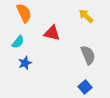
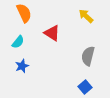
red triangle: rotated 18 degrees clockwise
gray semicircle: moved 1 px down; rotated 144 degrees counterclockwise
blue star: moved 3 px left, 3 px down
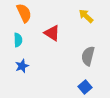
cyan semicircle: moved 2 px up; rotated 40 degrees counterclockwise
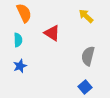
blue star: moved 2 px left
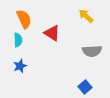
orange semicircle: moved 6 px down
gray semicircle: moved 4 px right, 5 px up; rotated 108 degrees counterclockwise
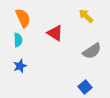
orange semicircle: moved 1 px left, 1 px up
red triangle: moved 3 px right
gray semicircle: rotated 30 degrees counterclockwise
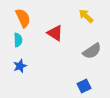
blue square: moved 1 px left, 1 px up; rotated 16 degrees clockwise
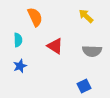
orange semicircle: moved 12 px right, 1 px up
red triangle: moved 13 px down
gray semicircle: rotated 36 degrees clockwise
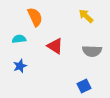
cyan semicircle: moved 1 px right, 1 px up; rotated 96 degrees counterclockwise
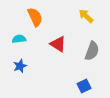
red triangle: moved 3 px right, 2 px up
gray semicircle: rotated 72 degrees counterclockwise
